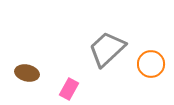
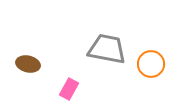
gray trapezoid: rotated 54 degrees clockwise
brown ellipse: moved 1 px right, 9 px up
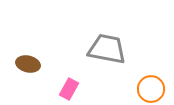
orange circle: moved 25 px down
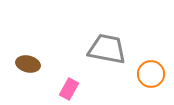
orange circle: moved 15 px up
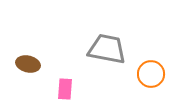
pink rectangle: moved 4 px left; rotated 25 degrees counterclockwise
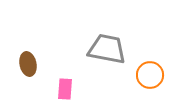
brown ellipse: rotated 65 degrees clockwise
orange circle: moved 1 px left, 1 px down
